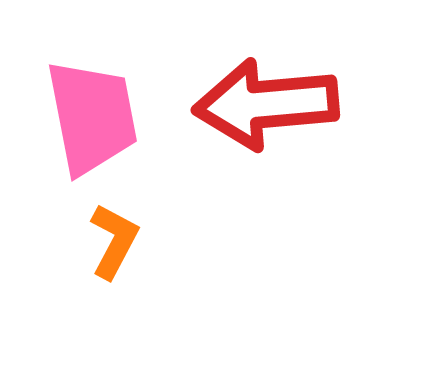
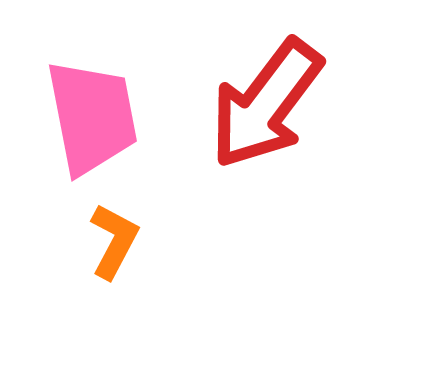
red arrow: rotated 48 degrees counterclockwise
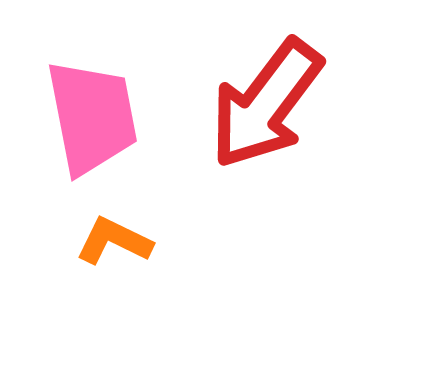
orange L-shape: rotated 92 degrees counterclockwise
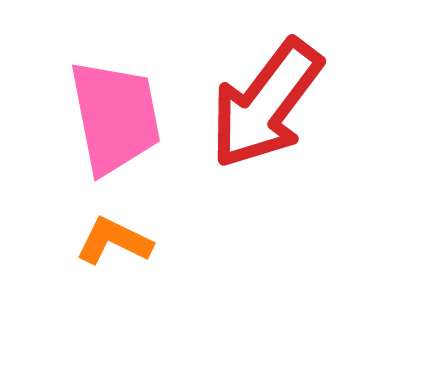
pink trapezoid: moved 23 px right
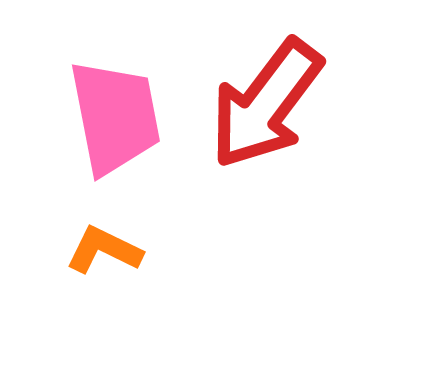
orange L-shape: moved 10 px left, 9 px down
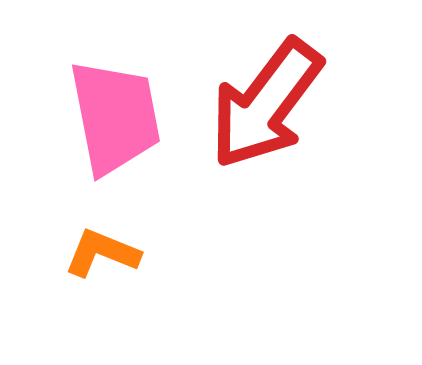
orange L-shape: moved 2 px left, 3 px down; rotated 4 degrees counterclockwise
